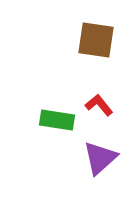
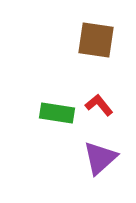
green rectangle: moved 7 px up
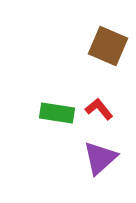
brown square: moved 12 px right, 6 px down; rotated 15 degrees clockwise
red L-shape: moved 4 px down
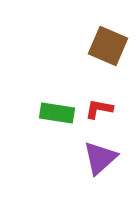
red L-shape: rotated 40 degrees counterclockwise
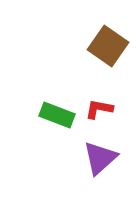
brown square: rotated 12 degrees clockwise
green rectangle: moved 2 px down; rotated 12 degrees clockwise
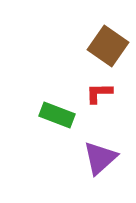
red L-shape: moved 16 px up; rotated 12 degrees counterclockwise
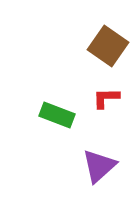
red L-shape: moved 7 px right, 5 px down
purple triangle: moved 1 px left, 8 px down
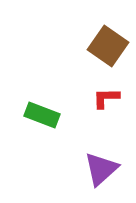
green rectangle: moved 15 px left
purple triangle: moved 2 px right, 3 px down
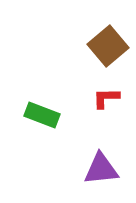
brown square: rotated 15 degrees clockwise
purple triangle: rotated 36 degrees clockwise
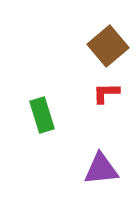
red L-shape: moved 5 px up
green rectangle: rotated 52 degrees clockwise
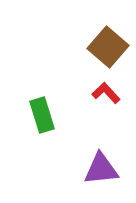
brown square: moved 1 px down; rotated 9 degrees counterclockwise
red L-shape: rotated 48 degrees clockwise
